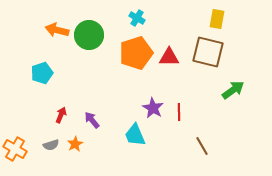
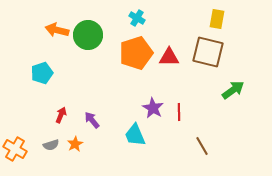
green circle: moved 1 px left
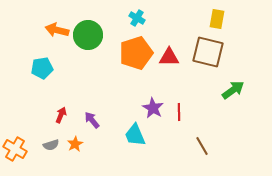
cyan pentagon: moved 5 px up; rotated 10 degrees clockwise
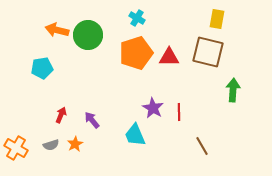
green arrow: rotated 50 degrees counterclockwise
orange cross: moved 1 px right, 1 px up
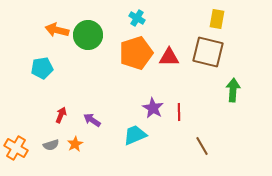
purple arrow: rotated 18 degrees counterclockwise
cyan trapezoid: rotated 90 degrees clockwise
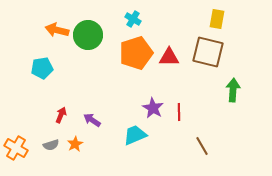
cyan cross: moved 4 px left, 1 px down
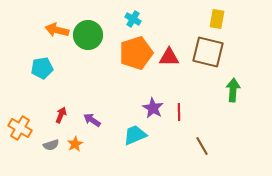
orange cross: moved 4 px right, 20 px up
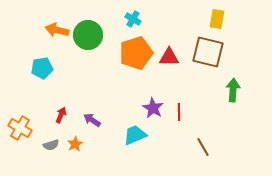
brown line: moved 1 px right, 1 px down
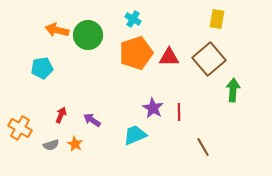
brown square: moved 1 px right, 7 px down; rotated 36 degrees clockwise
orange star: rotated 14 degrees counterclockwise
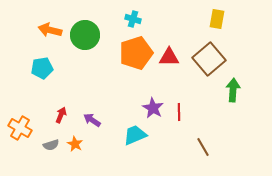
cyan cross: rotated 14 degrees counterclockwise
orange arrow: moved 7 px left
green circle: moved 3 px left
